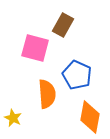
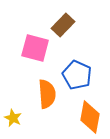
brown rectangle: rotated 15 degrees clockwise
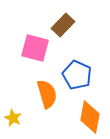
orange semicircle: rotated 12 degrees counterclockwise
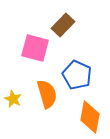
yellow star: moved 19 px up
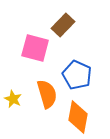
orange diamond: moved 12 px left
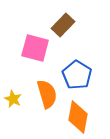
blue pentagon: rotated 8 degrees clockwise
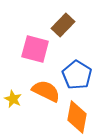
pink square: moved 1 px down
orange semicircle: moved 1 px left, 3 px up; rotated 48 degrees counterclockwise
orange diamond: moved 1 px left
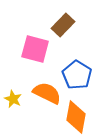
orange semicircle: moved 1 px right, 2 px down
orange diamond: moved 1 px left
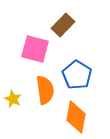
orange semicircle: moved 2 px left, 3 px up; rotated 56 degrees clockwise
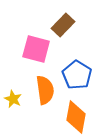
pink square: moved 1 px right
